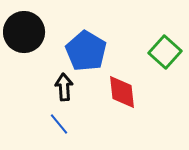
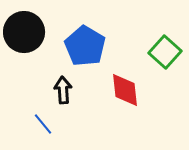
blue pentagon: moved 1 px left, 5 px up
black arrow: moved 1 px left, 3 px down
red diamond: moved 3 px right, 2 px up
blue line: moved 16 px left
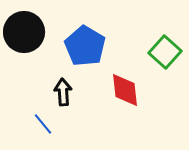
black arrow: moved 2 px down
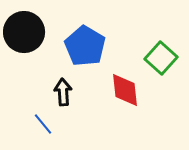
green square: moved 4 px left, 6 px down
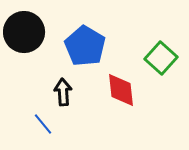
red diamond: moved 4 px left
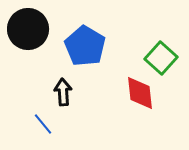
black circle: moved 4 px right, 3 px up
red diamond: moved 19 px right, 3 px down
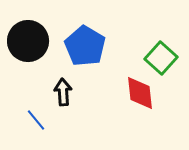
black circle: moved 12 px down
blue line: moved 7 px left, 4 px up
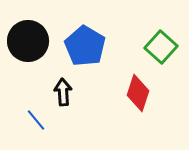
green square: moved 11 px up
red diamond: moved 2 px left; rotated 24 degrees clockwise
